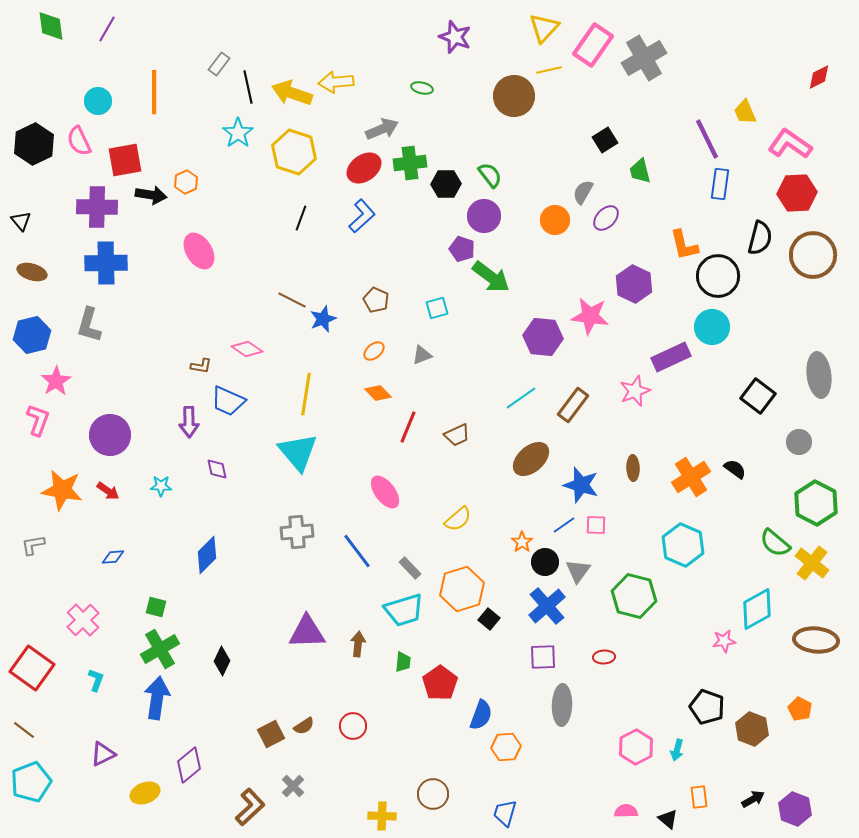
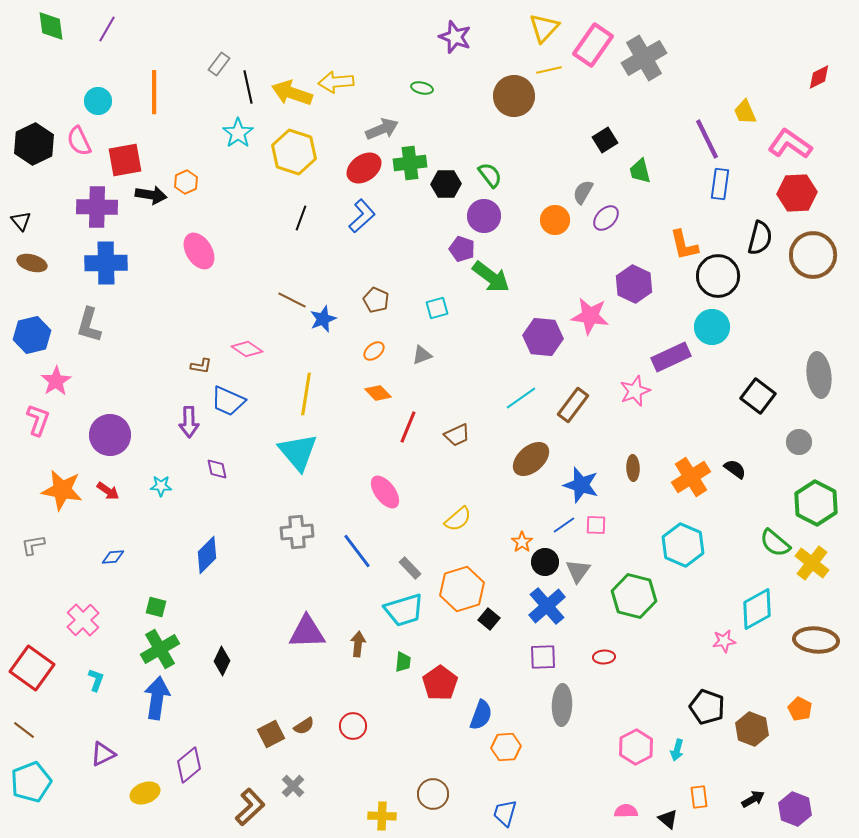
brown ellipse at (32, 272): moved 9 px up
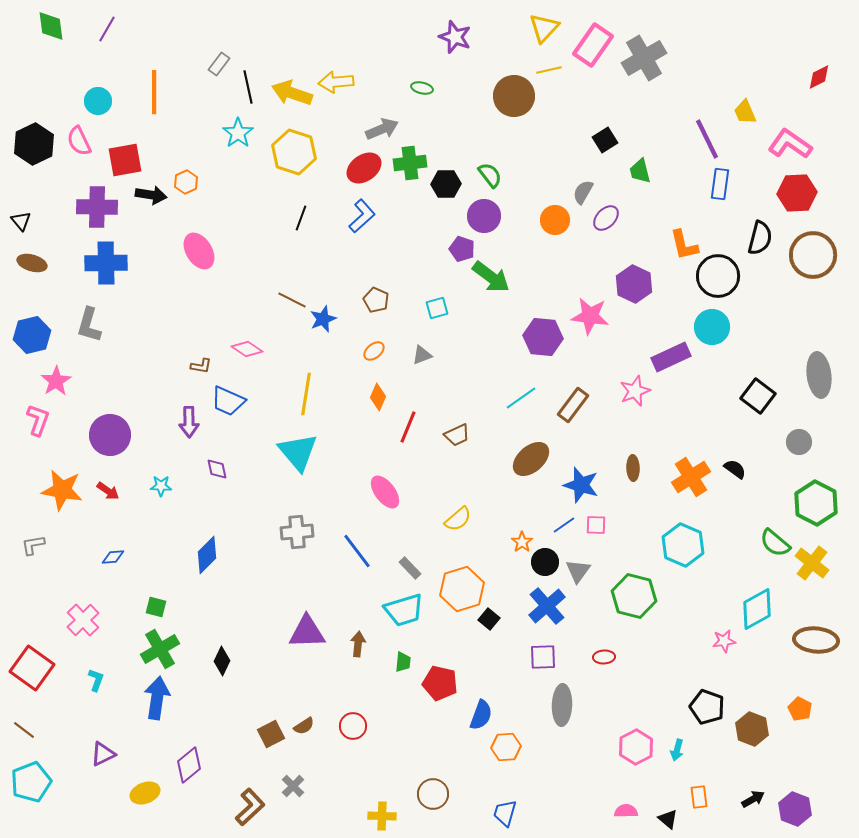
orange diamond at (378, 393): moved 4 px down; rotated 68 degrees clockwise
red pentagon at (440, 683): rotated 24 degrees counterclockwise
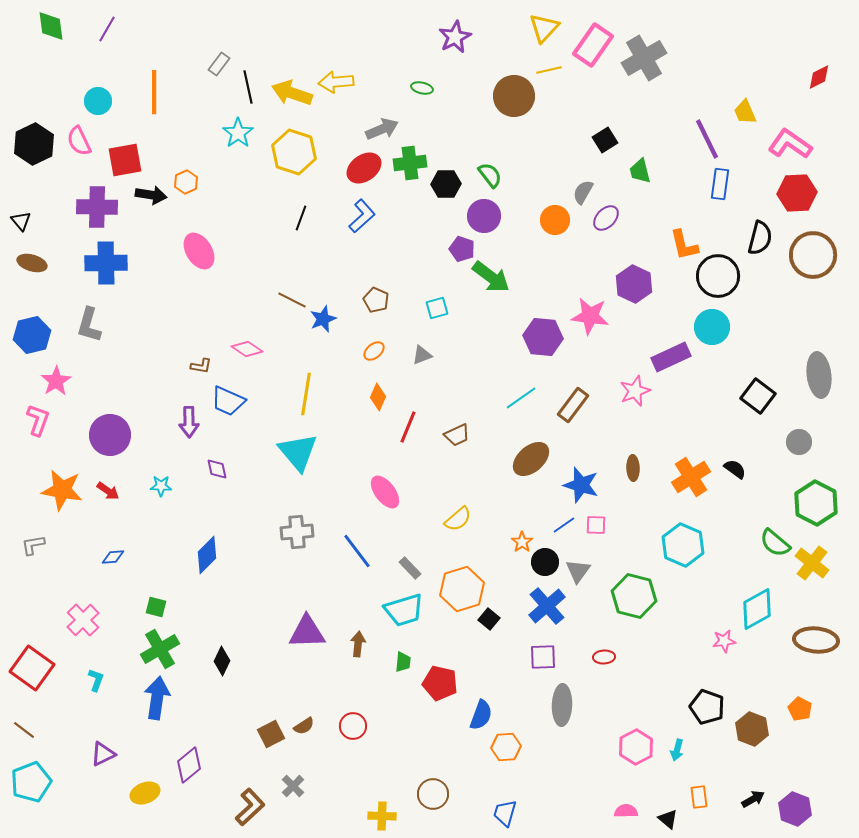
purple star at (455, 37): rotated 24 degrees clockwise
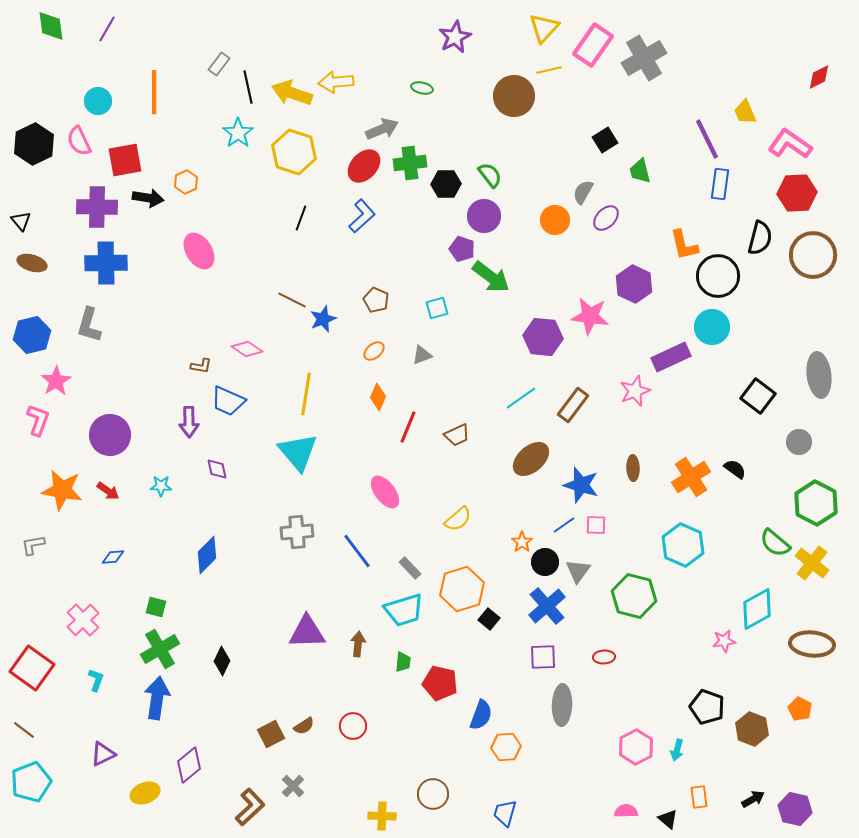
red ellipse at (364, 168): moved 2 px up; rotated 12 degrees counterclockwise
black arrow at (151, 195): moved 3 px left, 3 px down
brown ellipse at (816, 640): moved 4 px left, 4 px down
purple hexagon at (795, 809): rotated 8 degrees counterclockwise
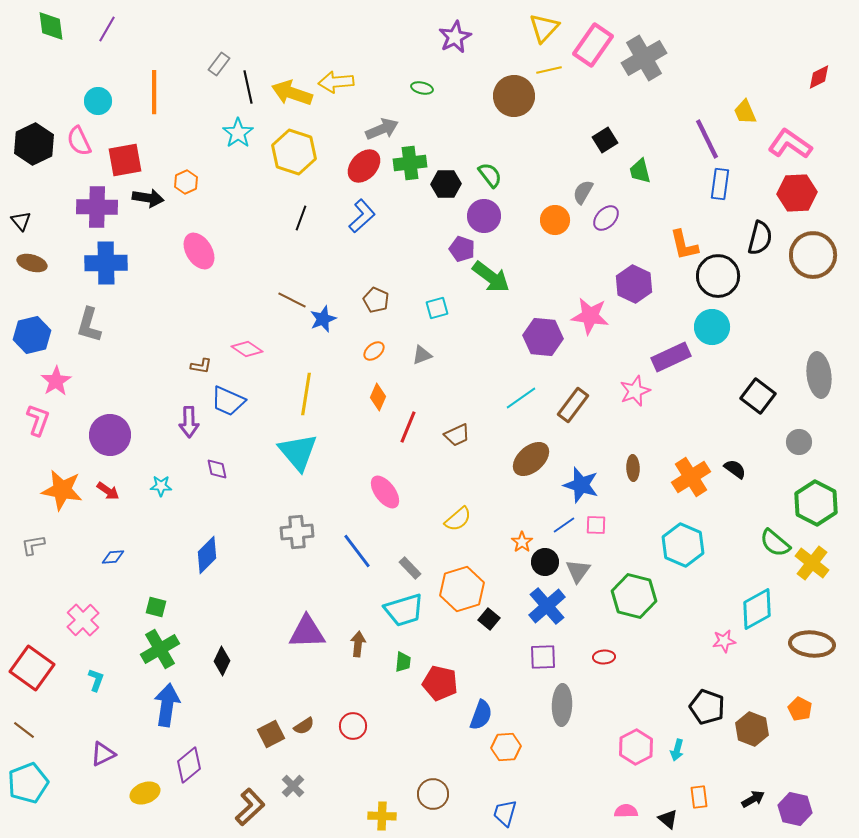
blue arrow at (157, 698): moved 10 px right, 7 px down
cyan pentagon at (31, 782): moved 3 px left, 1 px down
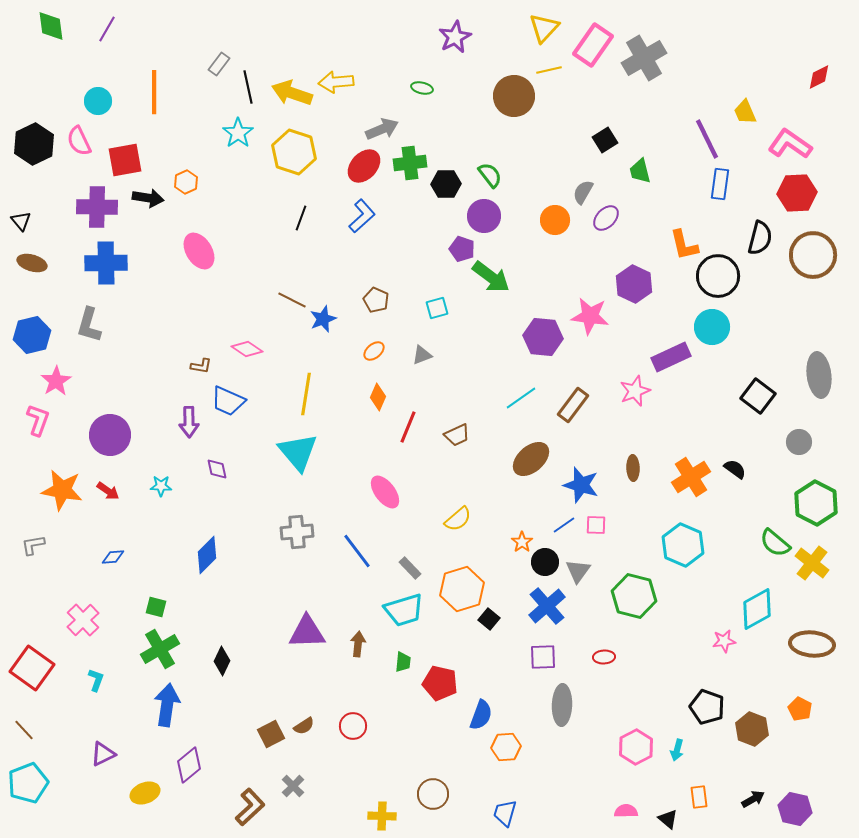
brown line at (24, 730): rotated 10 degrees clockwise
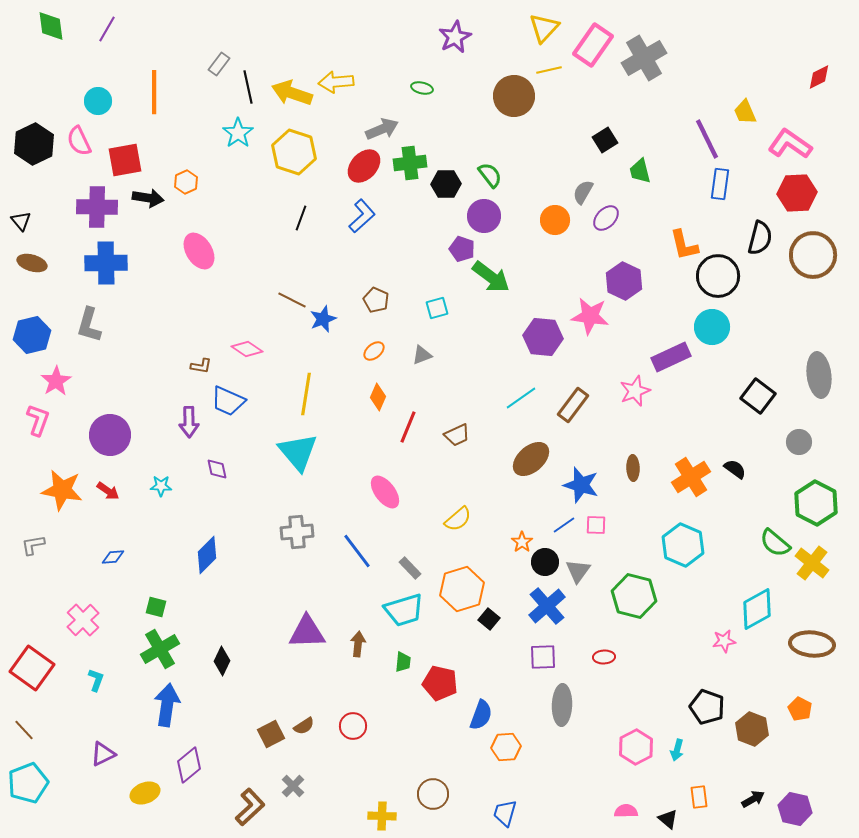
purple hexagon at (634, 284): moved 10 px left, 3 px up
